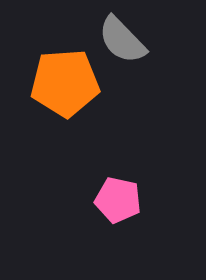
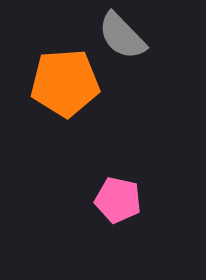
gray semicircle: moved 4 px up
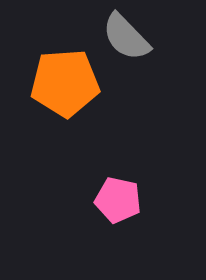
gray semicircle: moved 4 px right, 1 px down
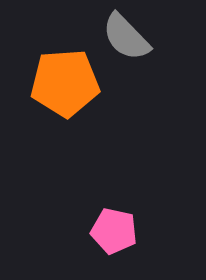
pink pentagon: moved 4 px left, 31 px down
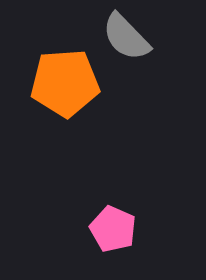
pink pentagon: moved 1 px left, 2 px up; rotated 12 degrees clockwise
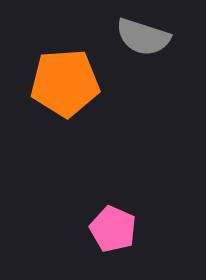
gray semicircle: moved 17 px right; rotated 28 degrees counterclockwise
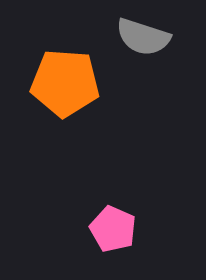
orange pentagon: rotated 8 degrees clockwise
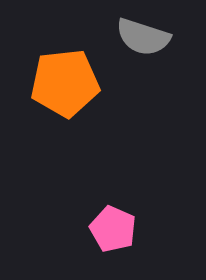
orange pentagon: rotated 10 degrees counterclockwise
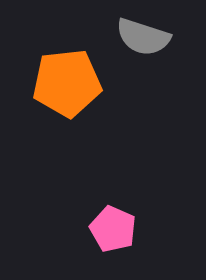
orange pentagon: moved 2 px right
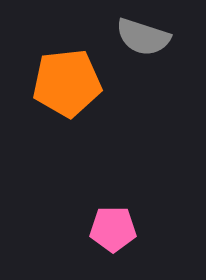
pink pentagon: rotated 24 degrees counterclockwise
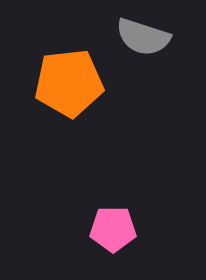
orange pentagon: moved 2 px right
